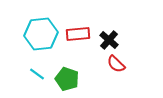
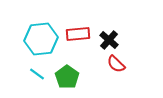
cyan hexagon: moved 5 px down
green pentagon: moved 2 px up; rotated 15 degrees clockwise
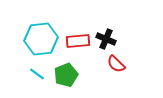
red rectangle: moved 7 px down
black cross: moved 3 px left, 1 px up; rotated 18 degrees counterclockwise
green pentagon: moved 1 px left, 2 px up; rotated 15 degrees clockwise
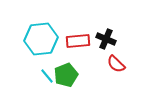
cyan line: moved 10 px right, 2 px down; rotated 14 degrees clockwise
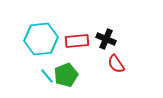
red rectangle: moved 1 px left
red semicircle: rotated 12 degrees clockwise
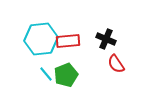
red rectangle: moved 9 px left
cyan line: moved 1 px left, 2 px up
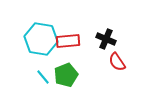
cyan hexagon: rotated 16 degrees clockwise
red semicircle: moved 1 px right, 2 px up
cyan line: moved 3 px left, 3 px down
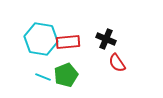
red rectangle: moved 1 px down
red semicircle: moved 1 px down
cyan line: rotated 28 degrees counterclockwise
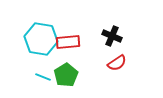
black cross: moved 6 px right, 3 px up
red semicircle: rotated 90 degrees counterclockwise
green pentagon: rotated 10 degrees counterclockwise
